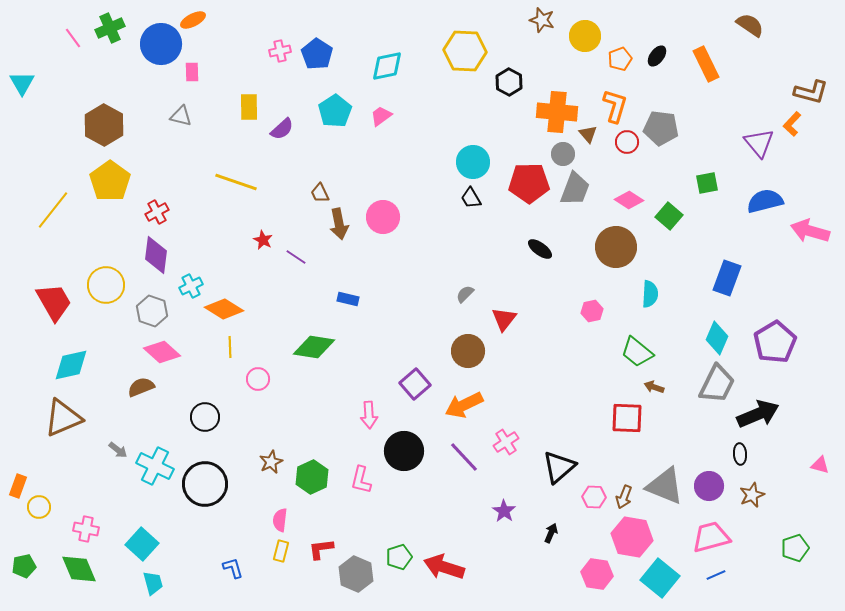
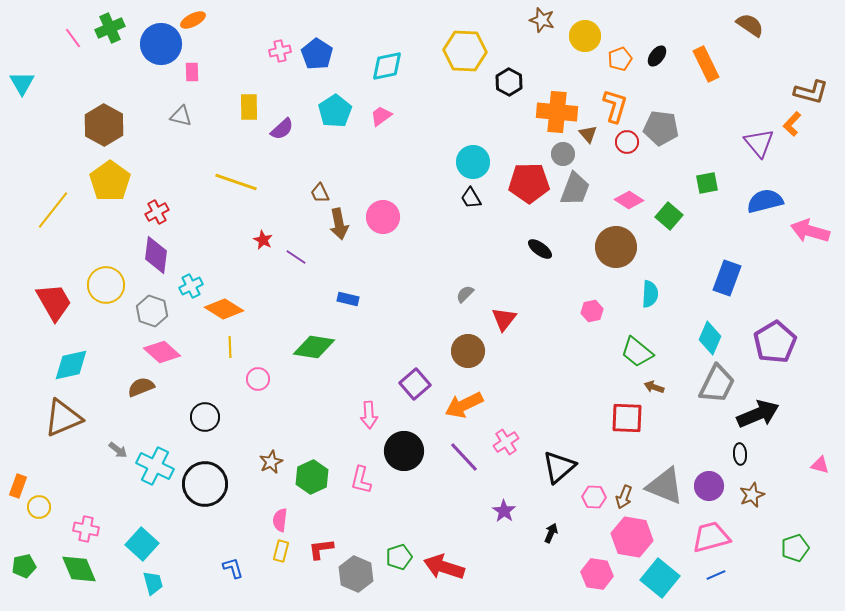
cyan diamond at (717, 338): moved 7 px left
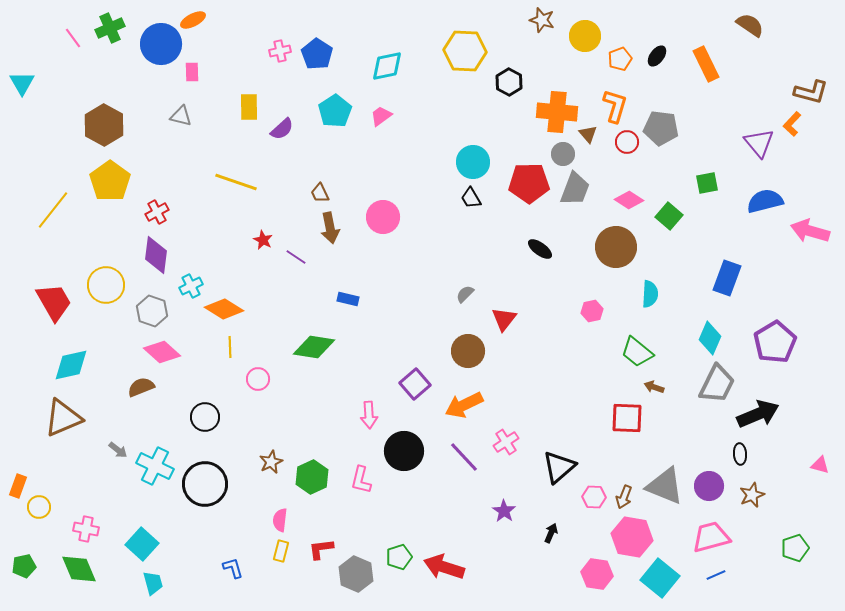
brown arrow at (339, 224): moved 9 px left, 4 px down
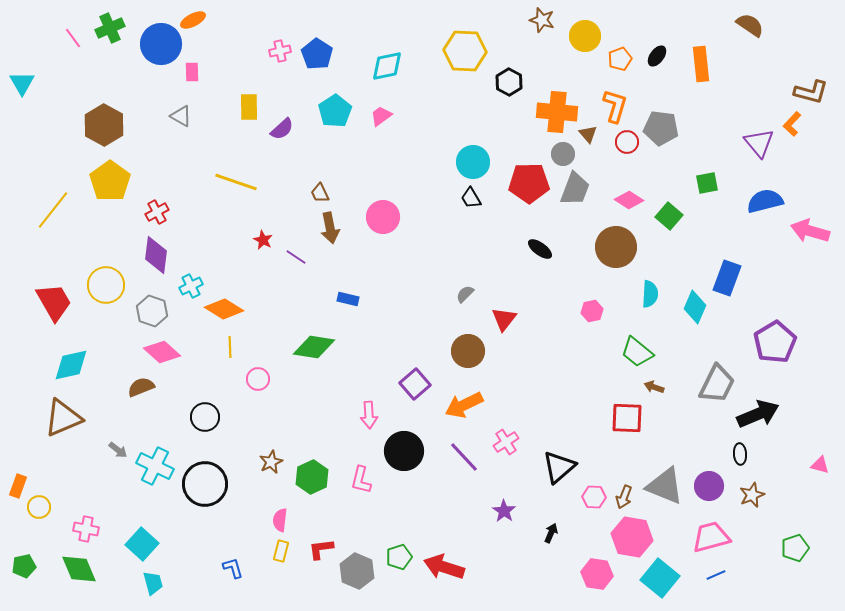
orange rectangle at (706, 64): moved 5 px left; rotated 20 degrees clockwise
gray triangle at (181, 116): rotated 15 degrees clockwise
cyan diamond at (710, 338): moved 15 px left, 31 px up
gray hexagon at (356, 574): moved 1 px right, 3 px up
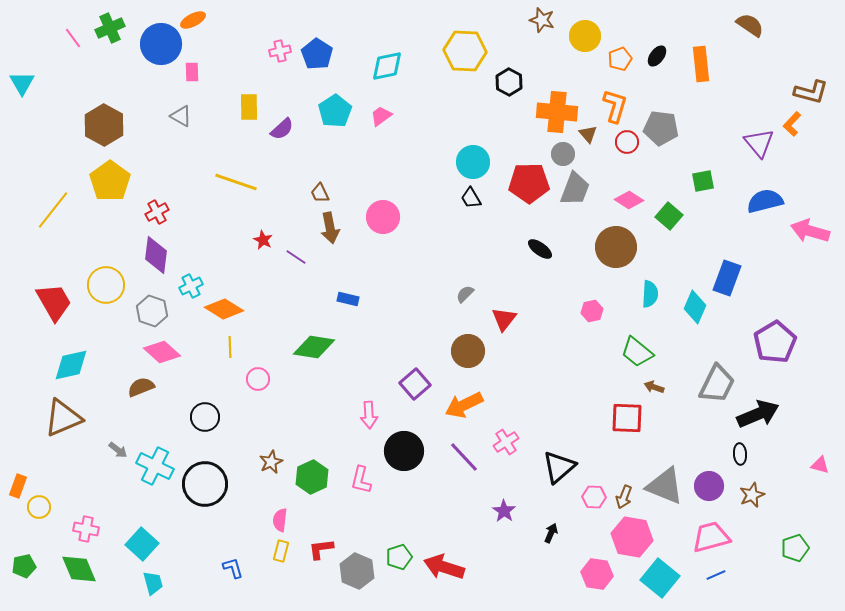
green square at (707, 183): moved 4 px left, 2 px up
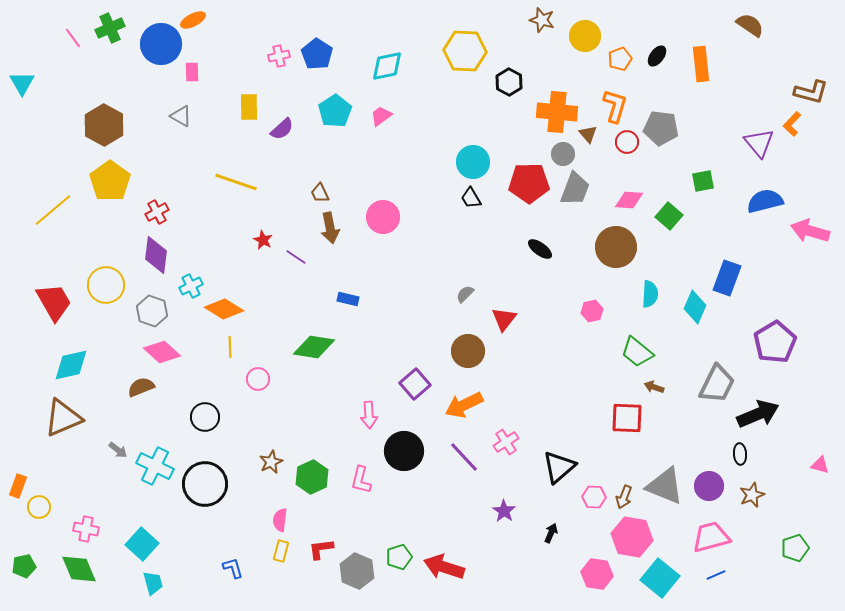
pink cross at (280, 51): moved 1 px left, 5 px down
pink diamond at (629, 200): rotated 28 degrees counterclockwise
yellow line at (53, 210): rotated 12 degrees clockwise
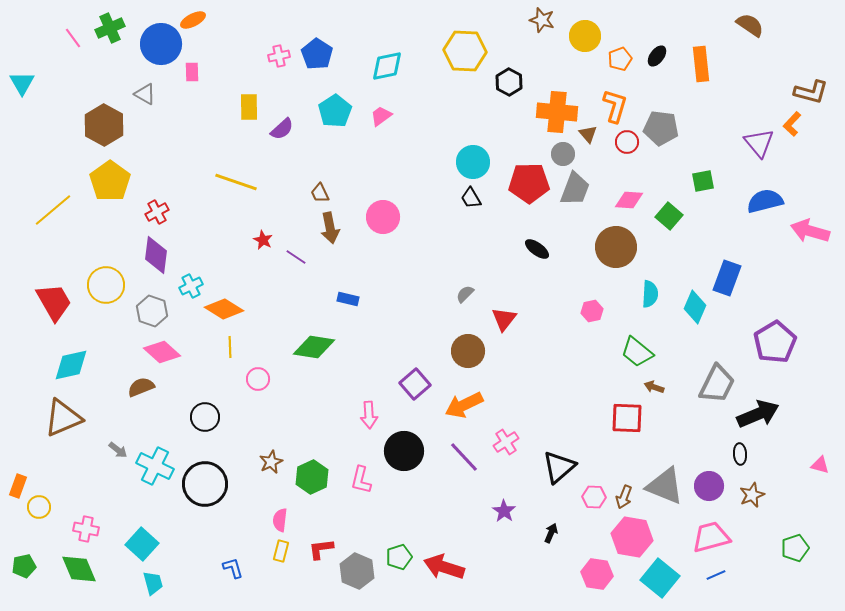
gray triangle at (181, 116): moved 36 px left, 22 px up
black ellipse at (540, 249): moved 3 px left
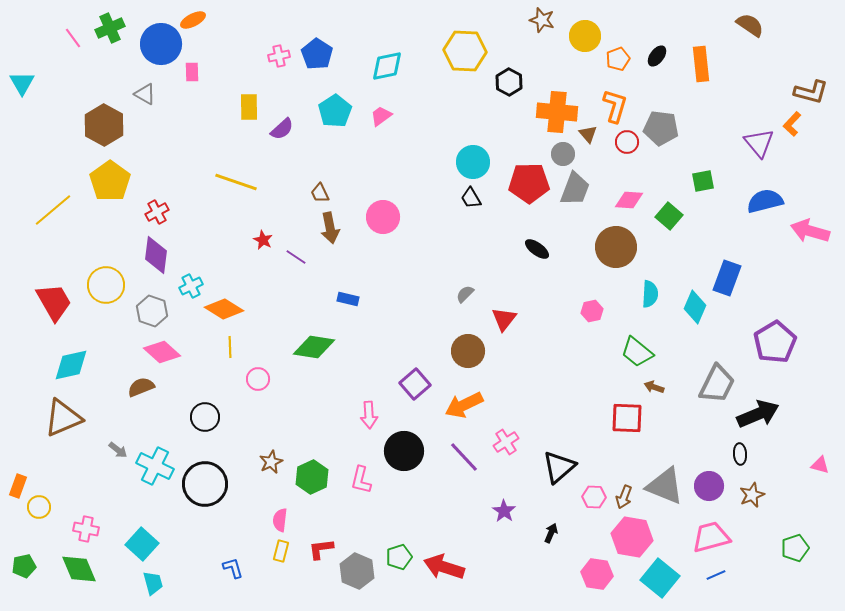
orange pentagon at (620, 59): moved 2 px left
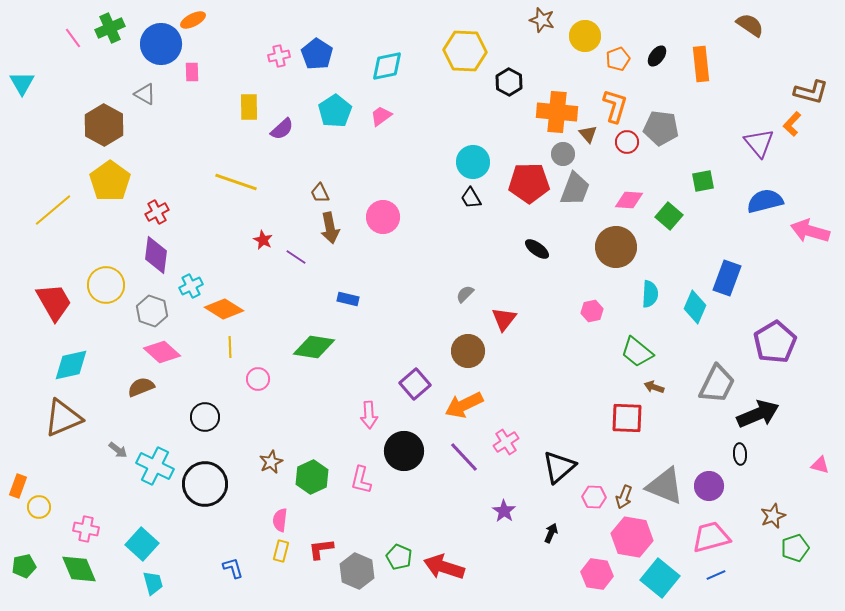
brown star at (752, 495): moved 21 px right, 21 px down
green pentagon at (399, 557): rotated 30 degrees counterclockwise
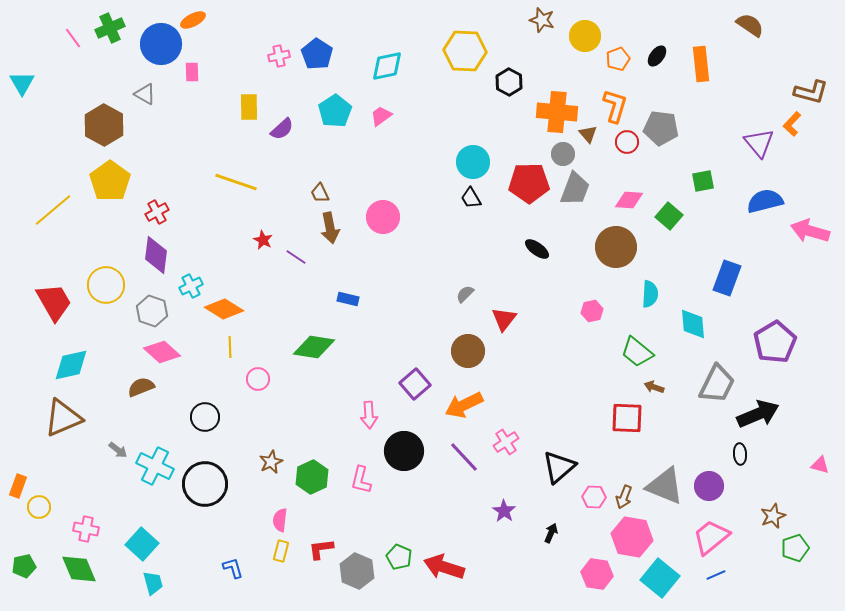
cyan diamond at (695, 307): moved 2 px left, 17 px down; rotated 28 degrees counterclockwise
pink trapezoid at (711, 537): rotated 24 degrees counterclockwise
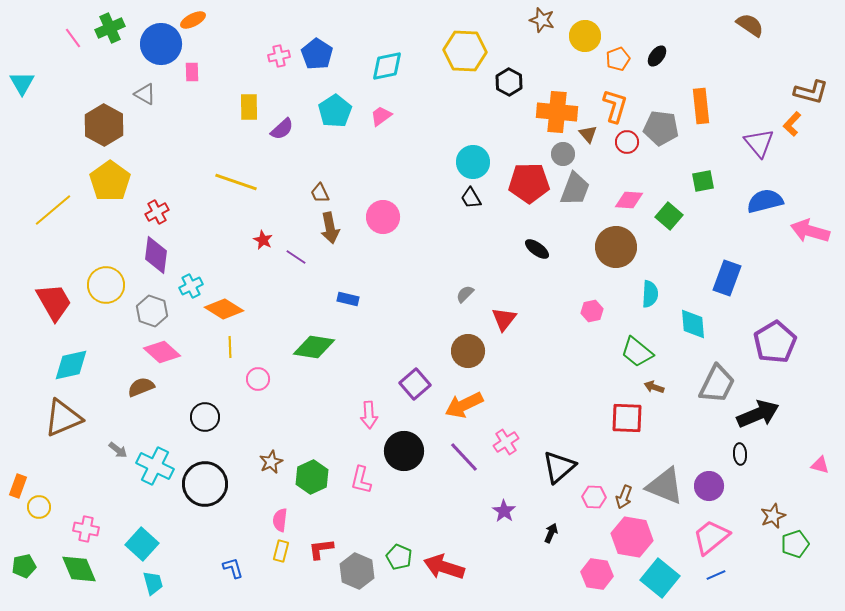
orange rectangle at (701, 64): moved 42 px down
green pentagon at (795, 548): moved 4 px up
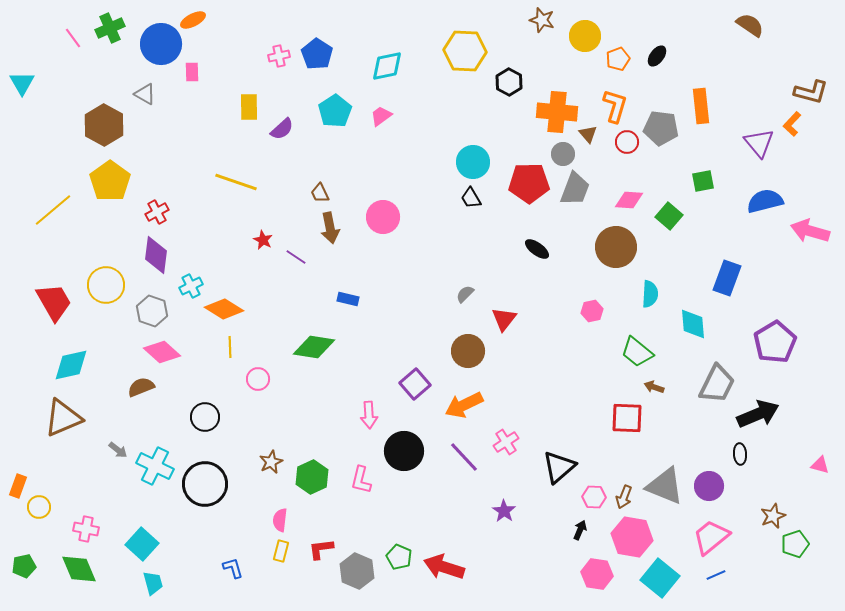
black arrow at (551, 533): moved 29 px right, 3 px up
